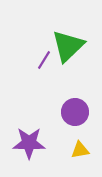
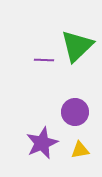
green triangle: moved 9 px right
purple line: rotated 60 degrees clockwise
purple star: moved 13 px right; rotated 24 degrees counterclockwise
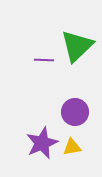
yellow triangle: moved 8 px left, 3 px up
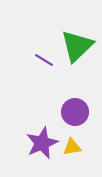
purple line: rotated 30 degrees clockwise
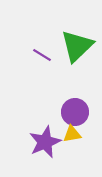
purple line: moved 2 px left, 5 px up
purple star: moved 3 px right, 1 px up
yellow triangle: moved 13 px up
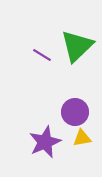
yellow triangle: moved 10 px right, 4 px down
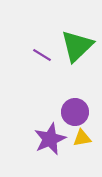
purple star: moved 5 px right, 3 px up
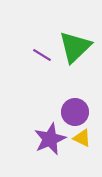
green triangle: moved 2 px left, 1 px down
yellow triangle: rotated 36 degrees clockwise
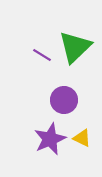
purple circle: moved 11 px left, 12 px up
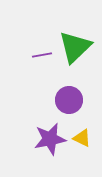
purple line: rotated 42 degrees counterclockwise
purple circle: moved 5 px right
purple star: rotated 12 degrees clockwise
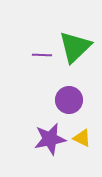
purple line: rotated 12 degrees clockwise
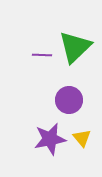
yellow triangle: rotated 24 degrees clockwise
